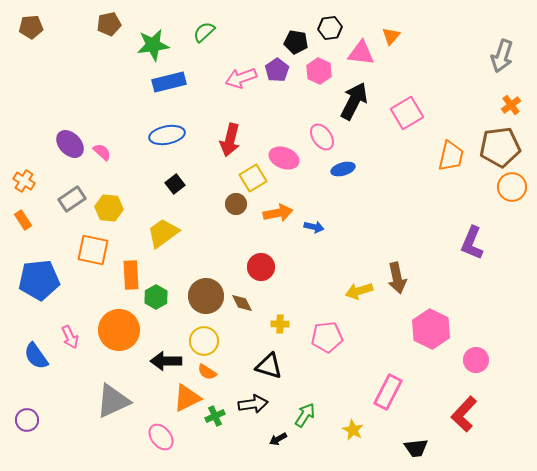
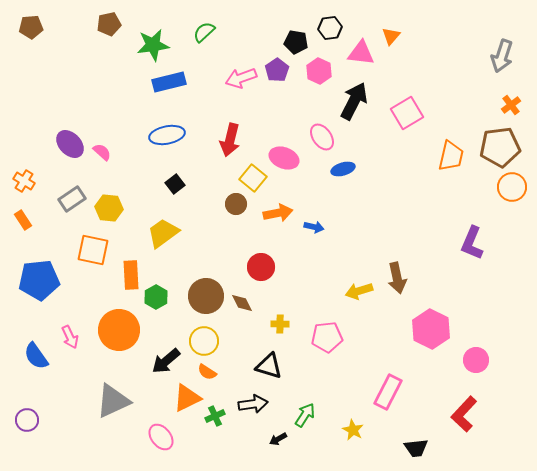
yellow square at (253, 178): rotated 20 degrees counterclockwise
black arrow at (166, 361): rotated 40 degrees counterclockwise
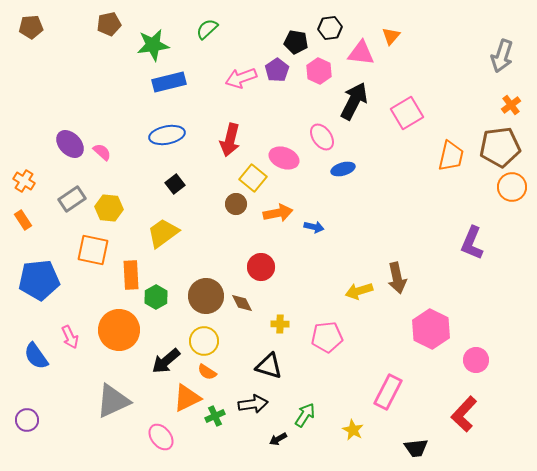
green semicircle at (204, 32): moved 3 px right, 3 px up
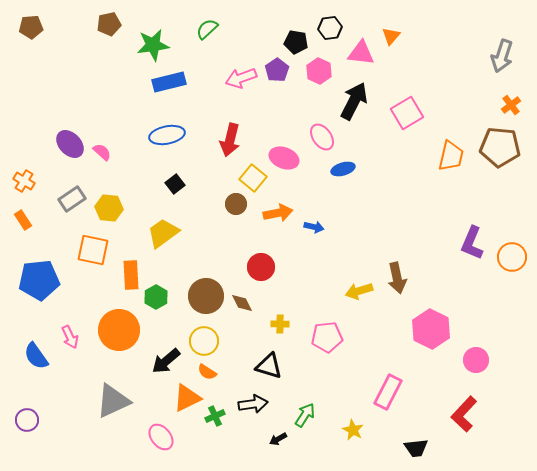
brown pentagon at (500, 147): rotated 12 degrees clockwise
orange circle at (512, 187): moved 70 px down
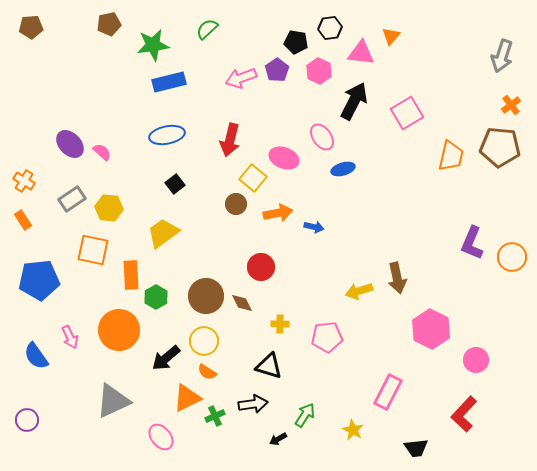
black arrow at (166, 361): moved 3 px up
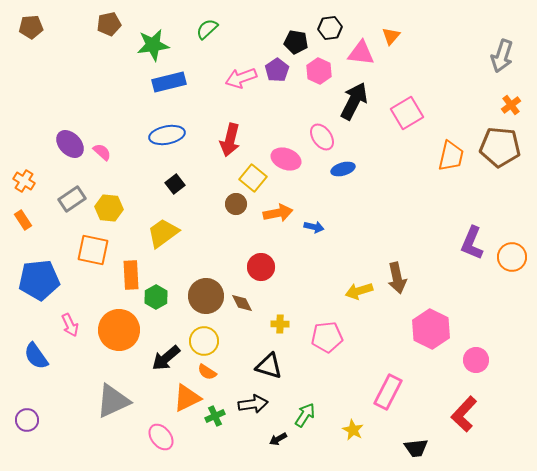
pink ellipse at (284, 158): moved 2 px right, 1 px down
pink arrow at (70, 337): moved 12 px up
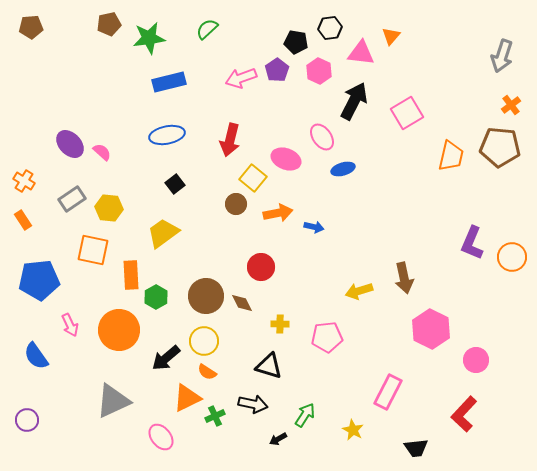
green star at (153, 45): moved 4 px left, 7 px up
brown arrow at (397, 278): moved 7 px right
black arrow at (253, 404): rotated 20 degrees clockwise
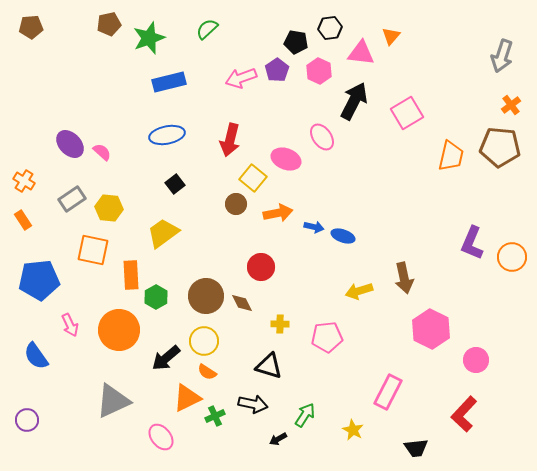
green star at (149, 38): rotated 12 degrees counterclockwise
blue ellipse at (343, 169): moved 67 px down; rotated 35 degrees clockwise
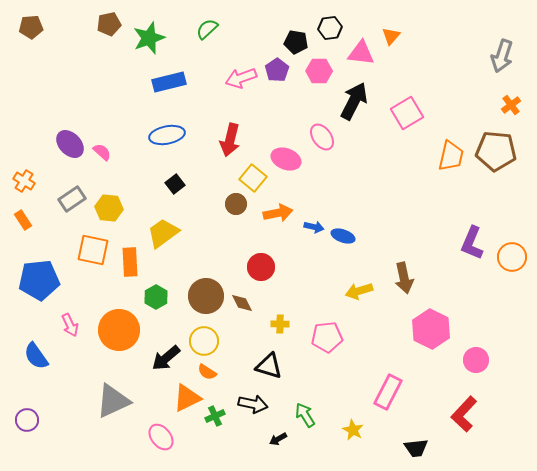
pink hexagon at (319, 71): rotated 25 degrees counterclockwise
brown pentagon at (500, 147): moved 4 px left, 4 px down
orange rectangle at (131, 275): moved 1 px left, 13 px up
green arrow at (305, 415): rotated 65 degrees counterclockwise
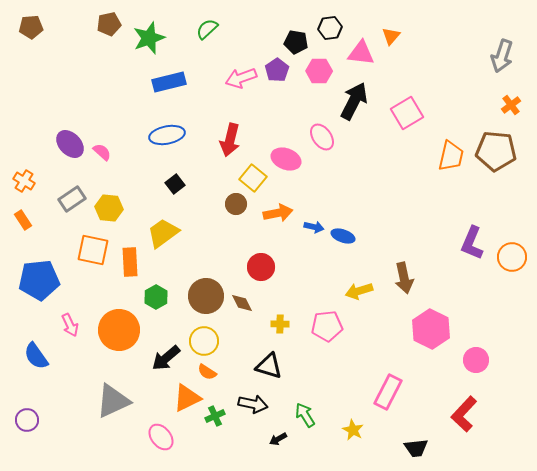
pink pentagon at (327, 337): moved 11 px up
